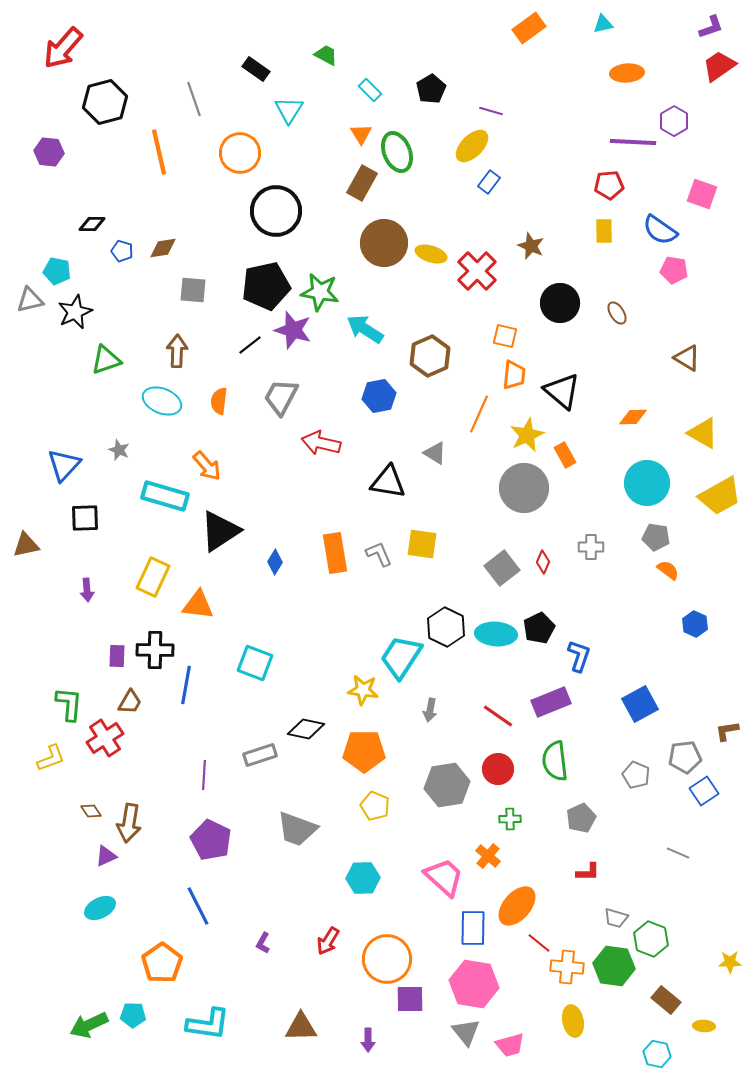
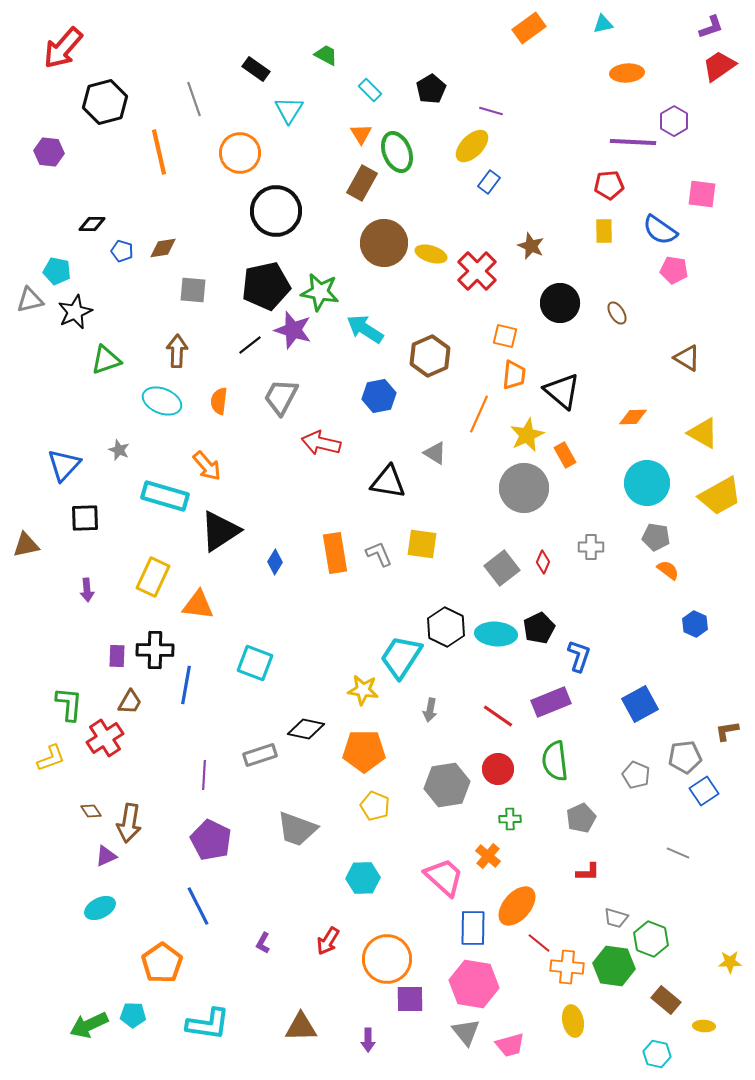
pink square at (702, 194): rotated 12 degrees counterclockwise
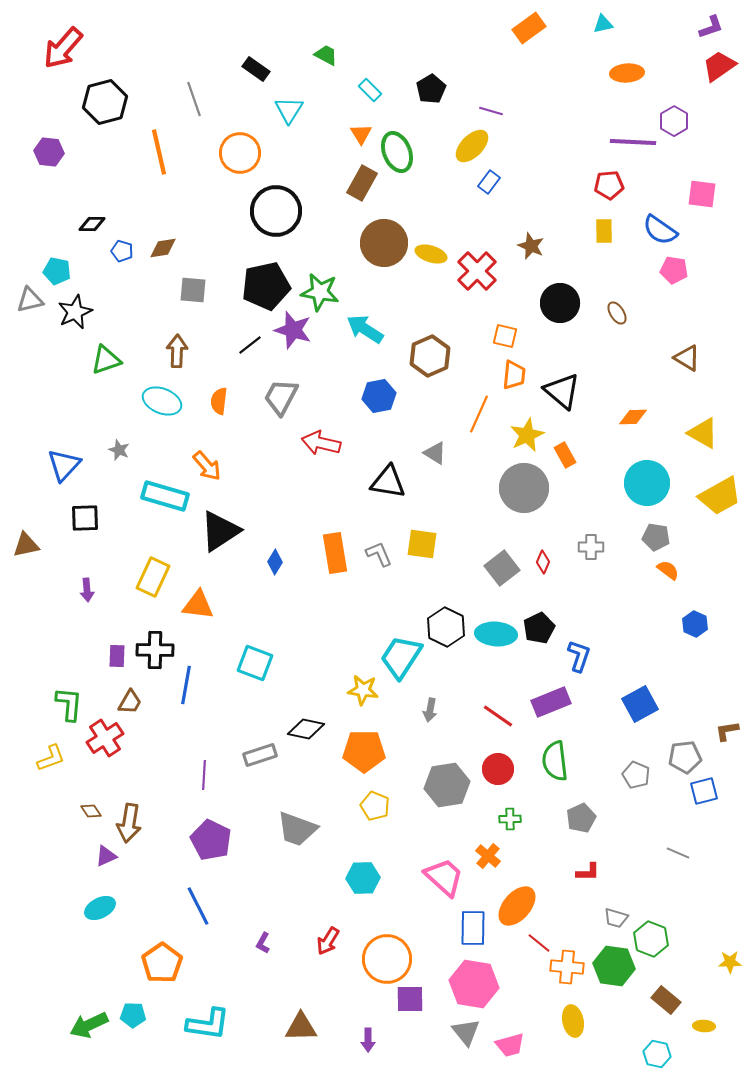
blue square at (704, 791): rotated 20 degrees clockwise
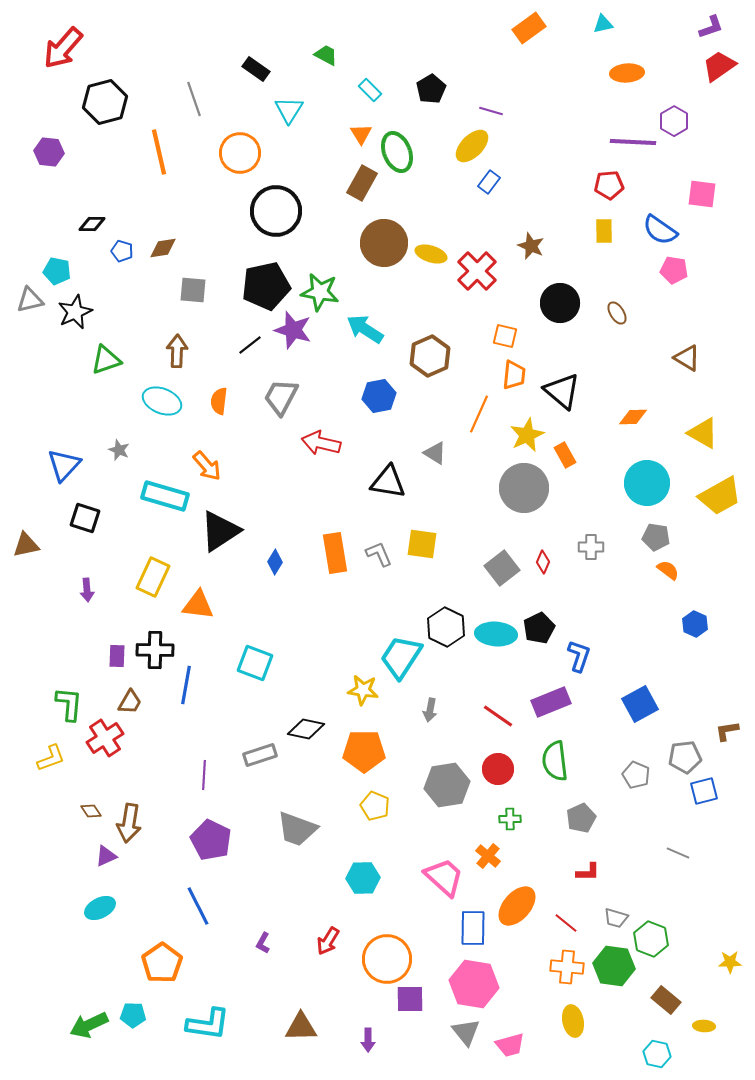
black square at (85, 518): rotated 20 degrees clockwise
red line at (539, 943): moved 27 px right, 20 px up
